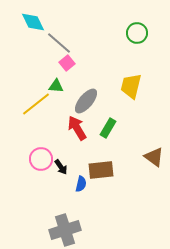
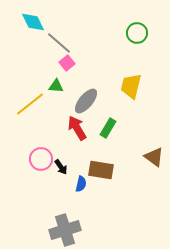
yellow line: moved 6 px left
brown rectangle: rotated 15 degrees clockwise
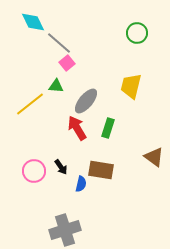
green rectangle: rotated 12 degrees counterclockwise
pink circle: moved 7 px left, 12 px down
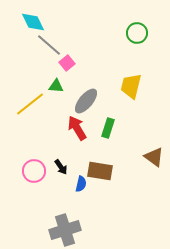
gray line: moved 10 px left, 2 px down
brown rectangle: moved 1 px left, 1 px down
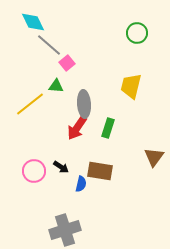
gray ellipse: moved 2 px left, 3 px down; rotated 44 degrees counterclockwise
red arrow: rotated 115 degrees counterclockwise
brown triangle: rotated 30 degrees clockwise
black arrow: rotated 21 degrees counterclockwise
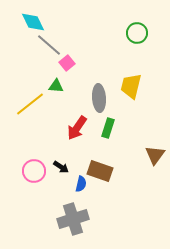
gray ellipse: moved 15 px right, 6 px up
brown triangle: moved 1 px right, 2 px up
brown rectangle: rotated 10 degrees clockwise
gray cross: moved 8 px right, 11 px up
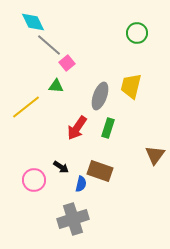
gray ellipse: moved 1 px right, 2 px up; rotated 24 degrees clockwise
yellow line: moved 4 px left, 3 px down
pink circle: moved 9 px down
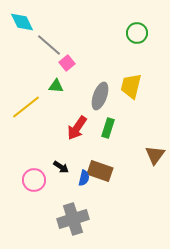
cyan diamond: moved 11 px left
blue semicircle: moved 3 px right, 6 px up
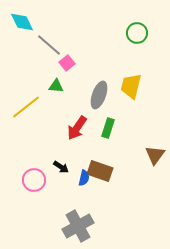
gray ellipse: moved 1 px left, 1 px up
gray cross: moved 5 px right, 7 px down; rotated 12 degrees counterclockwise
